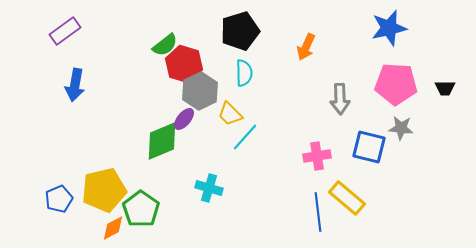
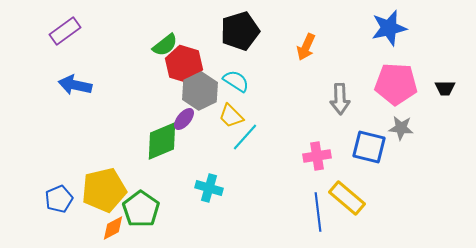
cyan semicircle: moved 8 px left, 8 px down; rotated 56 degrees counterclockwise
blue arrow: rotated 92 degrees clockwise
yellow trapezoid: moved 1 px right, 2 px down
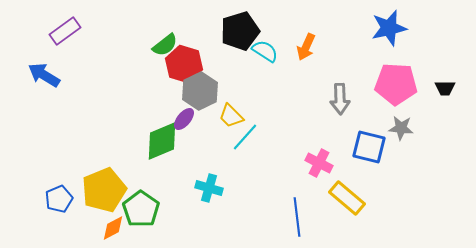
cyan semicircle: moved 29 px right, 30 px up
blue arrow: moved 31 px left, 10 px up; rotated 20 degrees clockwise
pink cross: moved 2 px right, 7 px down; rotated 36 degrees clockwise
yellow pentagon: rotated 9 degrees counterclockwise
blue line: moved 21 px left, 5 px down
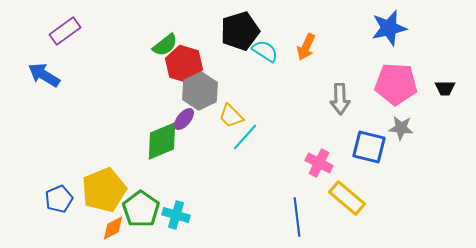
cyan cross: moved 33 px left, 27 px down
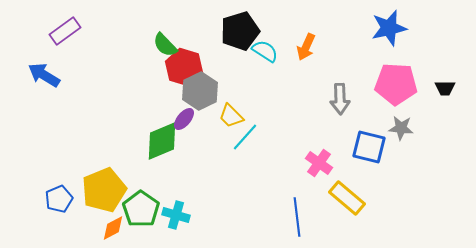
green semicircle: rotated 84 degrees clockwise
red hexagon: moved 3 px down
pink cross: rotated 8 degrees clockwise
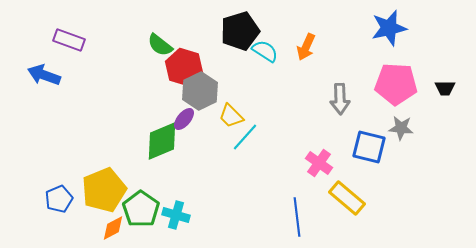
purple rectangle: moved 4 px right, 9 px down; rotated 56 degrees clockwise
green semicircle: moved 5 px left; rotated 8 degrees counterclockwise
blue arrow: rotated 12 degrees counterclockwise
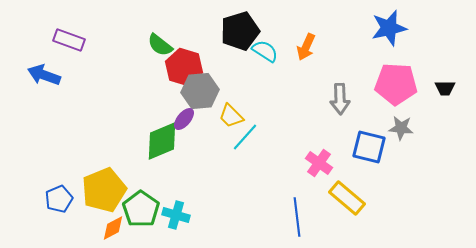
gray hexagon: rotated 21 degrees clockwise
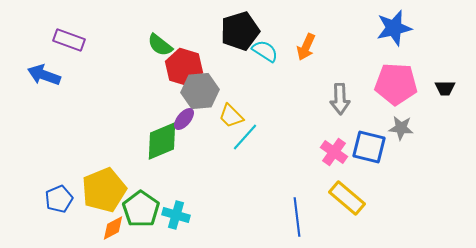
blue star: moved 5 px right
pink cross: moved 15 px right, 11 px up
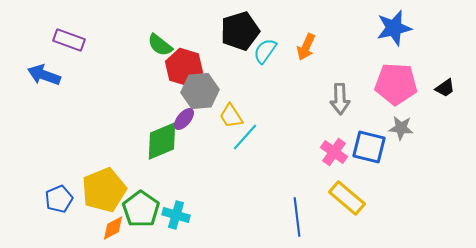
cyan semicircle: rotated 88 degrees counterclockwise
black trapezoid: rotated 35 degrees counterclockwise
yellow trapezoid: rotated 12 degrees clockwise
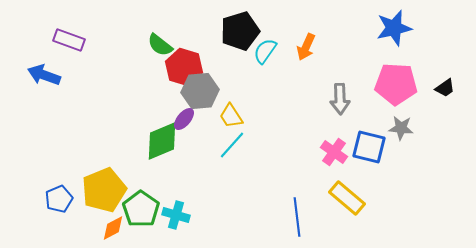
cyan line: moved 13 px left, 8 px down
